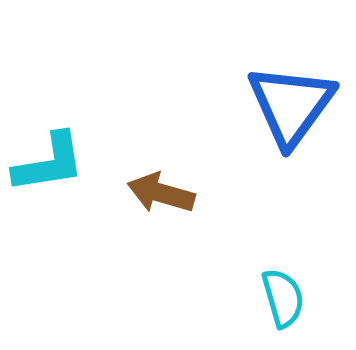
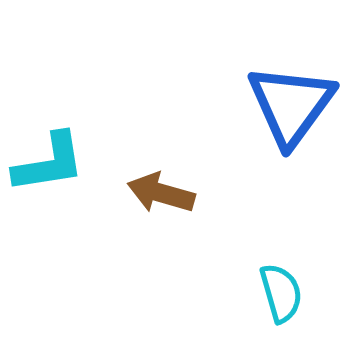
cyan semicircle: moved 2 px left, 5 px up
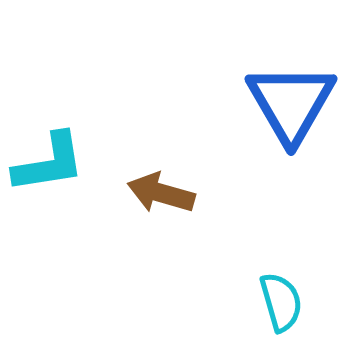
blue triangle: moved 2 px up; rotated 6 degrees counterclockwise
cyan semicircle: moved 9 px down
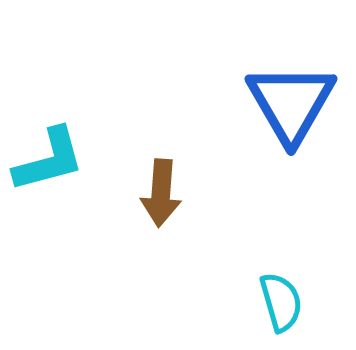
cyan L-shape: moved 3 px up; rotated 6 degrees counterclockwise
brown arrow: rotated 102 degrees counterclockwise
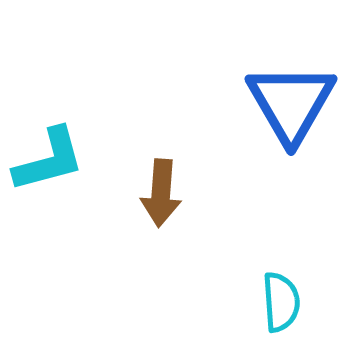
cyan semicircle: rotated 12 degrees clockwise
